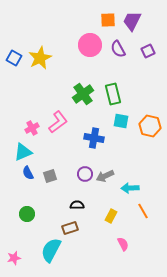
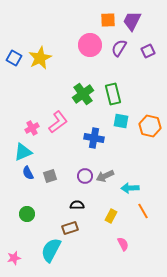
purple semicircle: moved 1 px right, 1 px up; rotated 60 degrees clockwise
purple circle: moved 2 px down
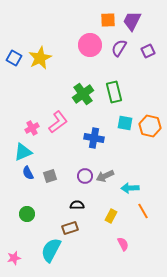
green rectangle: moved 1 px right, 2 px up
cyan square: moved 4 px right, 2 px down
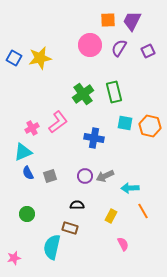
yellow star: rotated 15 degrees clockwise
brown rectangle: rotated 35 degrees clockwise
cyan semicircle: moved 1 px right, 3 px up; rotated 15 degrees counterclockwise
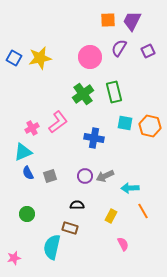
pink circle: moved 12 px down
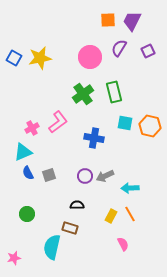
gray square: moved 1 px left, 1 px up
orange line: moved 13 px left, 3 px down
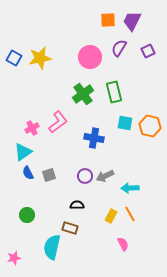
cyan triangle: rotated 12 degrees counterclockwise
green circle: moved 1 px down
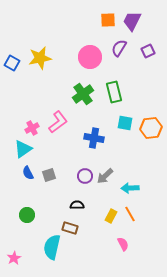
blue square: moved 2 px left, 5 px down
orange hexagon: moved 1 px right, 2 px down; rotated 20 degrees counterclockwise
cyan triangle: moved 3 px up
gray arrow: rotated 18 degrees counterclockwise
pink star: rotated 16 degrees counterclockwise
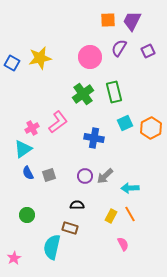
cyan square: rotated 35 degrees counterclockwise
orange hexagon: rotated 20 degrees counterclockwise
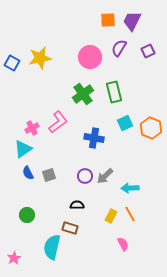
orange hexagon: rotated 10 degrees counterclockwise
